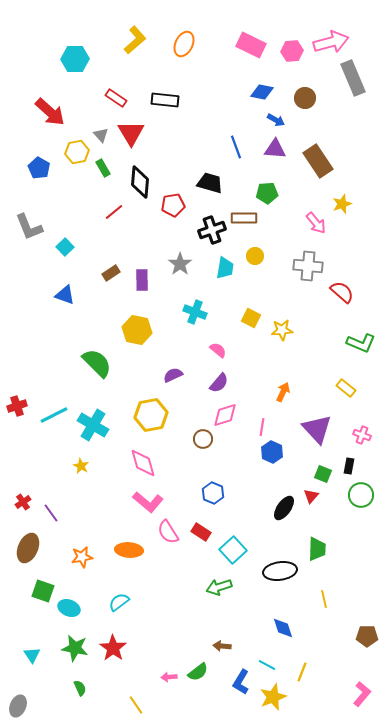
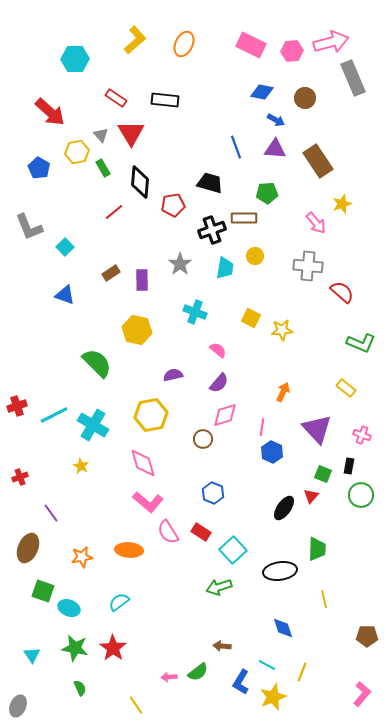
purple semicircle at (173, 375): rotated 12 degrees clockwise
red cross at (23, 502): moved 3 px left, 25 px up; rotated 14 degrees clockwise
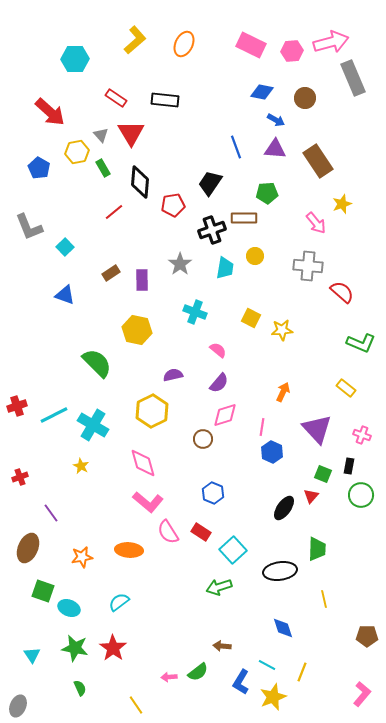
black trapezoid at (210, 183): rotated 72 degrees counterclockwise
yellow hexagon at (151, 415): moved 1 px right, 4 px up; rotated 16 degrees counterclockwise
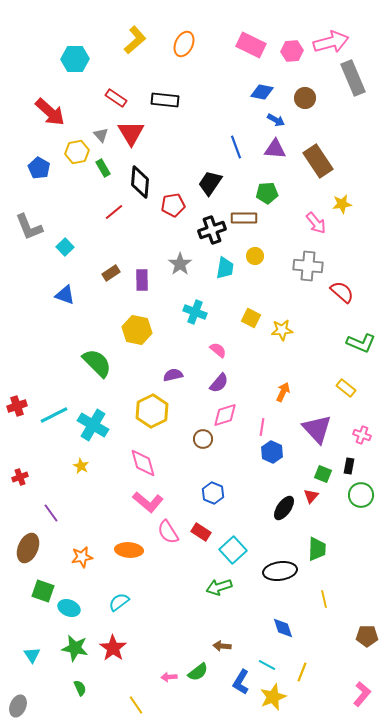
yellow star at (342, 204): rotated 12 degrees clockwise
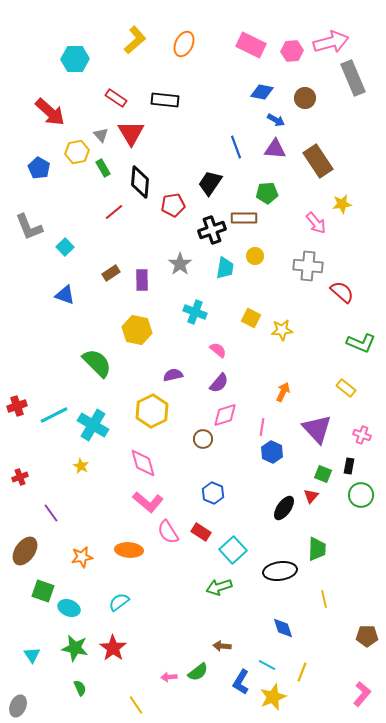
brown ellipse at (28, 548): moved 3 px left, 3 px down; rotated 12 degrees clockwise
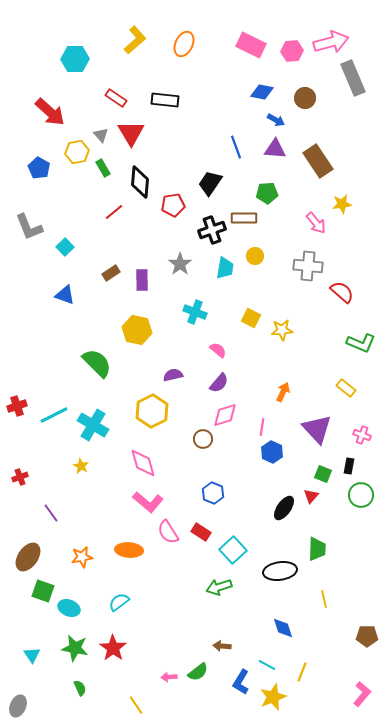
brown ellipse at (25, 551): moved 3 px right, 6 px down
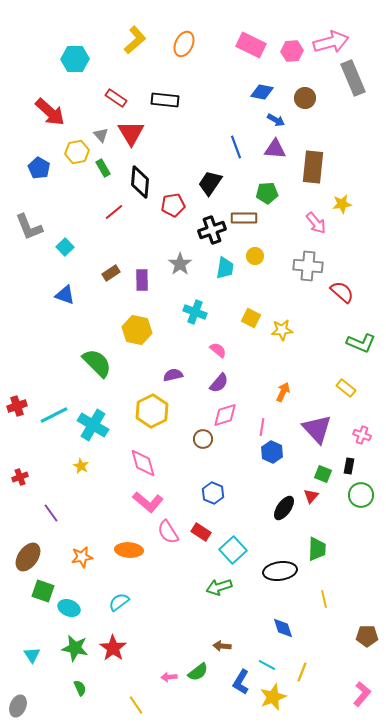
brown rectangle at (318, 161): moved 5 px left, 6 px down; rotated 40 degrees clockwise
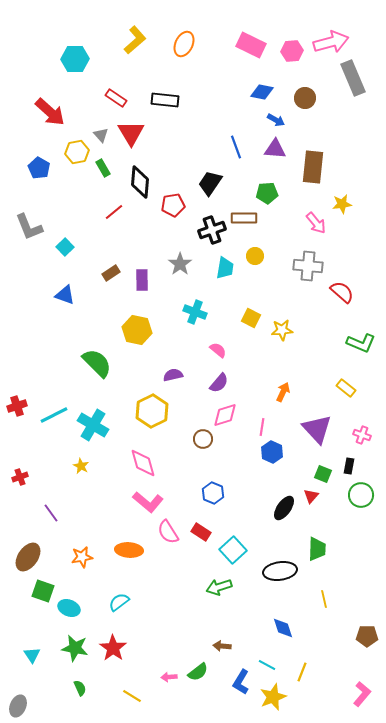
yellow line at (136, 705): moved 4 px left, 9 px up; rotated 24 degrees counterclockwise
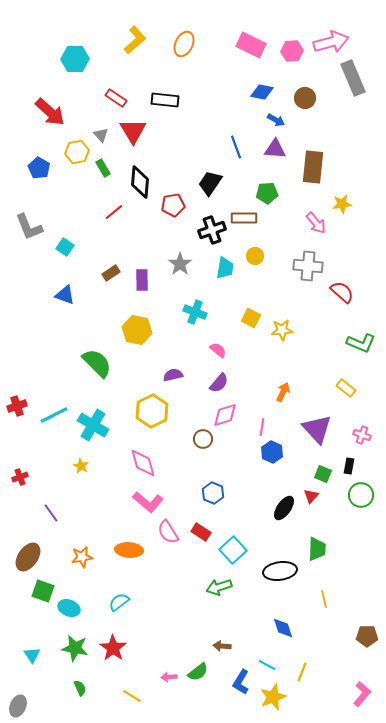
red triangle at (131, 133): moved 2 px right, 2 px up
cyan square at (65, 247): rotated 12 degrees counterclockwise
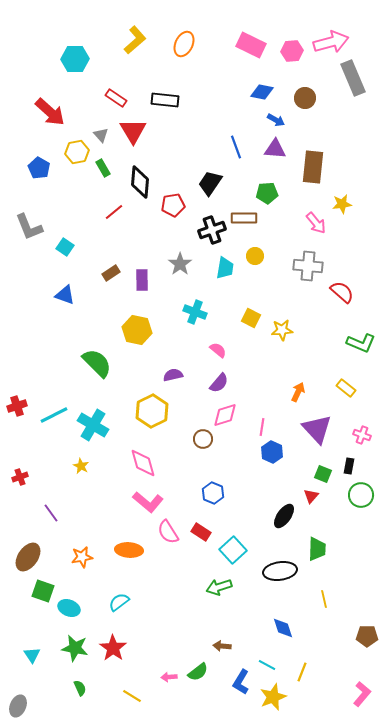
orange arrow at (283, 392): moved 15 px right
black ellipse at (284, 508): moved 8 px down
